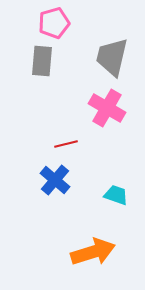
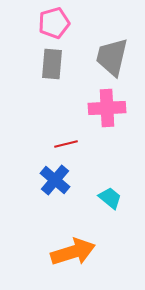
gray rectangle: moved 10 px right, 3 px down
pink cross: rotated 33 degrees counterclockwise
cyan trapezoid: moved 6 px left, 3 px down; rotated 20 degrees clockwise
orange arrow: moved 20 px left
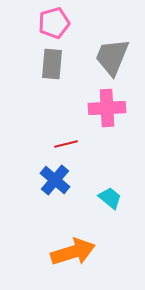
gray trapezoid: rotated 9 degrees clockwise
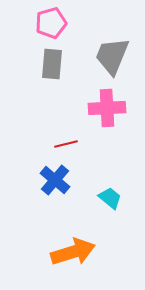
pink pentagon: moved 3 px left
gray trapezoid: moved 1 px up
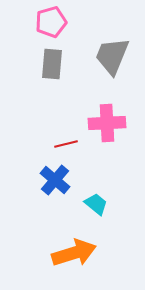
pink pentagon: moved 1 px up
pink cross: moved 15 px down
cyan trapezoid: moved 14 px left, 6 px down
orange arrow: moved 1 px right, 1 px down
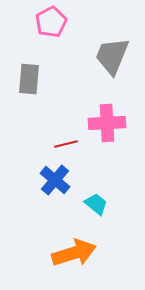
pink pentagon: rotated 12 degrees counterclockwise
gray rectangle: moved 23 px left, 15 px down
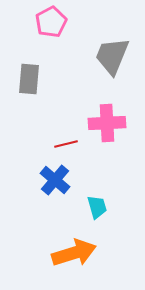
cyan trapezoid: moved 1 px right, 3 px down; rotated 35 degrees clockwise
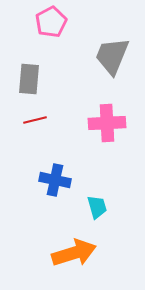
red line: moved 31 px left, 24 px up
blue cross: rotated 28 degrees counterclockwise
